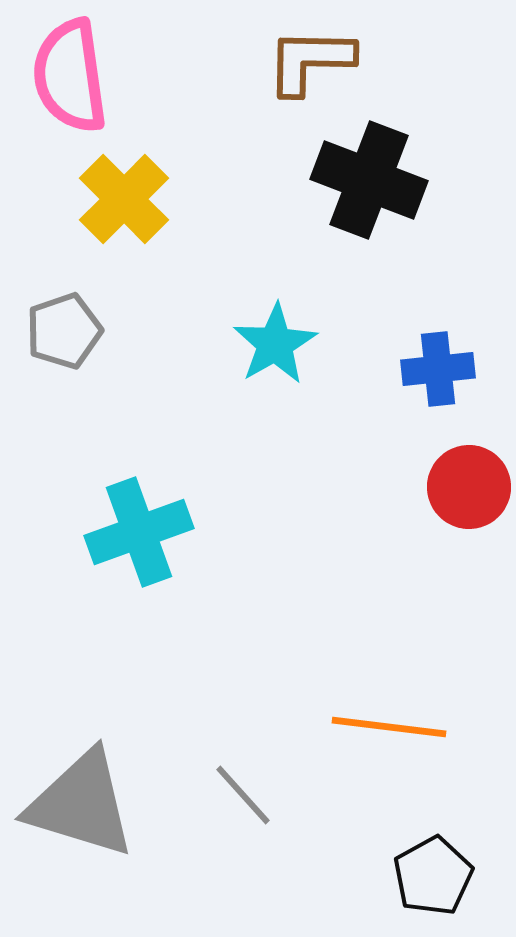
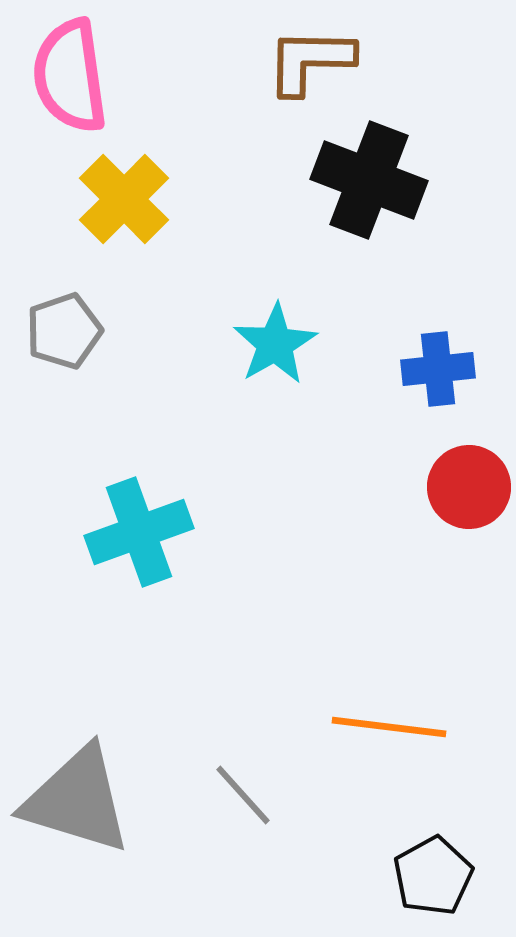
gray triangle: moved 4 px left, 4 px up
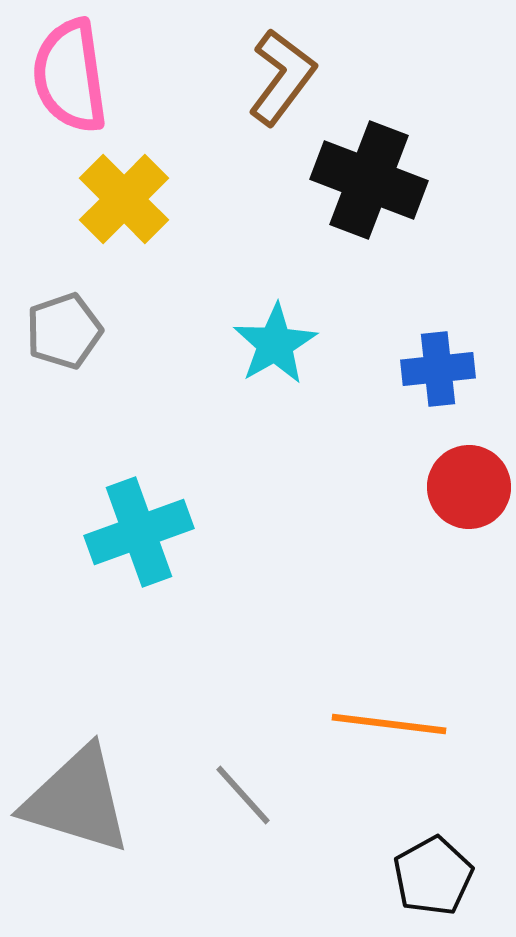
brown L-shape: moved 28 px left, 16 px down; rotated 126 degrees clockwise
orange line: moved 3 px up
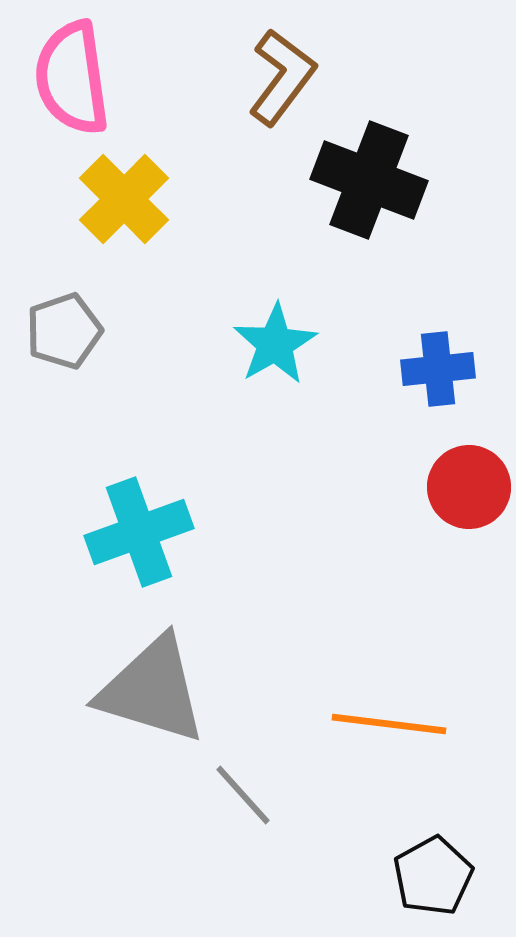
pink semicircle: moved 2 px right, 2 px down
gray triangle: moved 75 px right, 110 px up
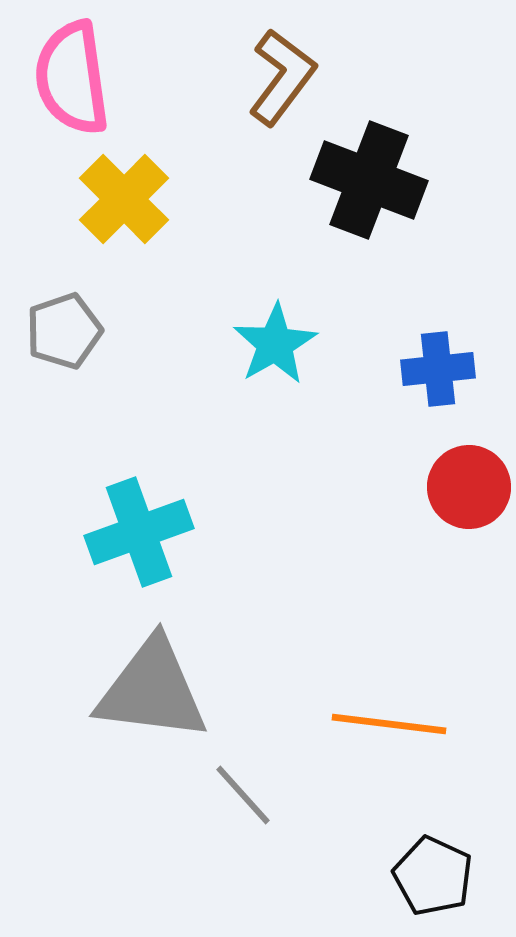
gray triangle: rotated 10 degrees counterclockwise
black pentagon: rotated 18 degrees counterclockwise
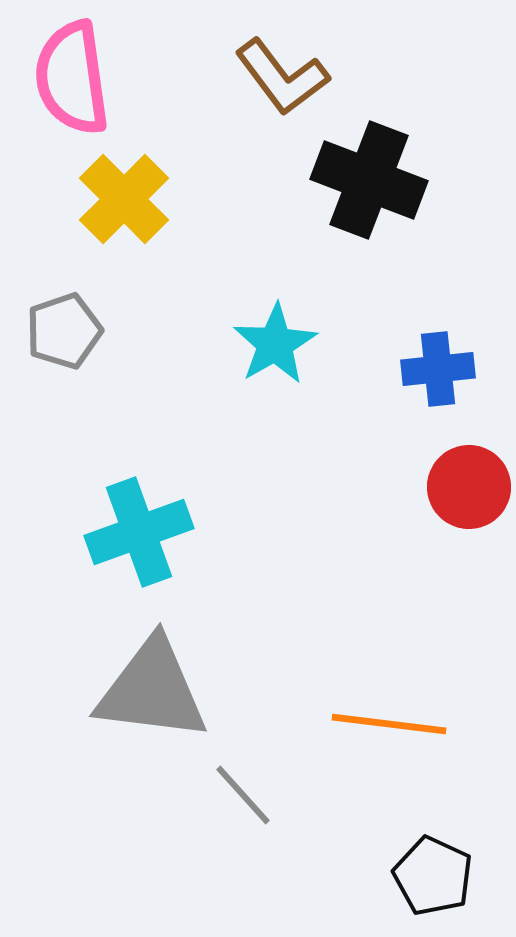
brown L-shape: rotated 106 degrees clockwise
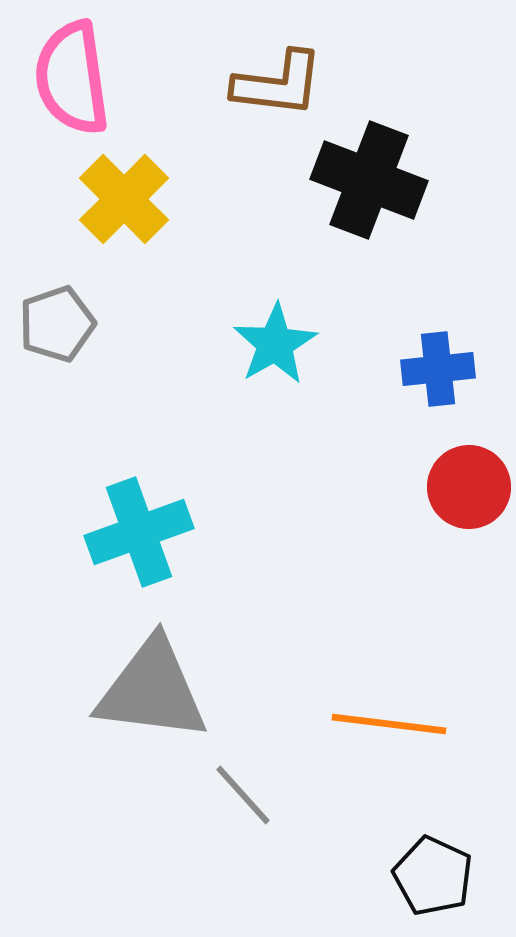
brown L-shape: moved 4 px left, 7 px down; rotated 46 degrees counterclockwise
gray pentagon: moved 7 px left, 7 px up
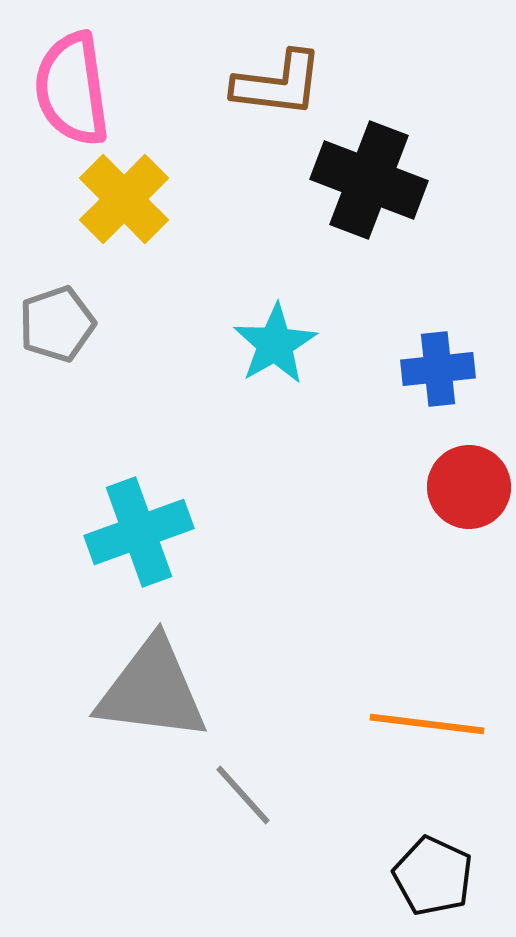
pink semicircle: moved 11 px down
orange line: moved 38 px right
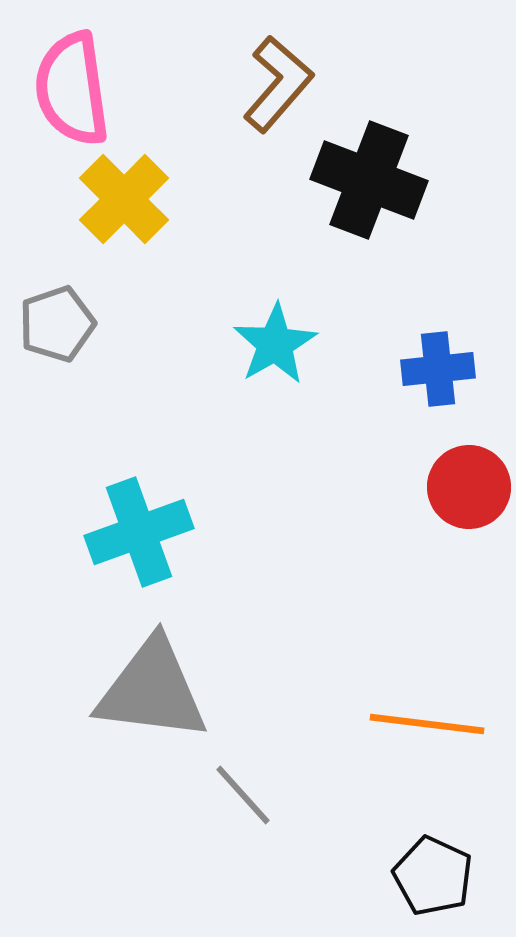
brown L-shape: rotated 56 degrees counterclockwise
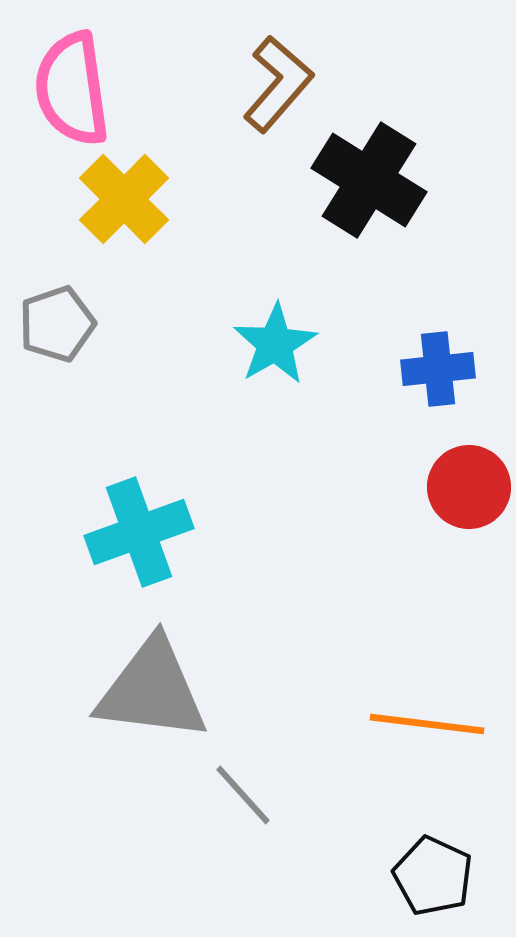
black cross: rotated 11 degrees clockwise
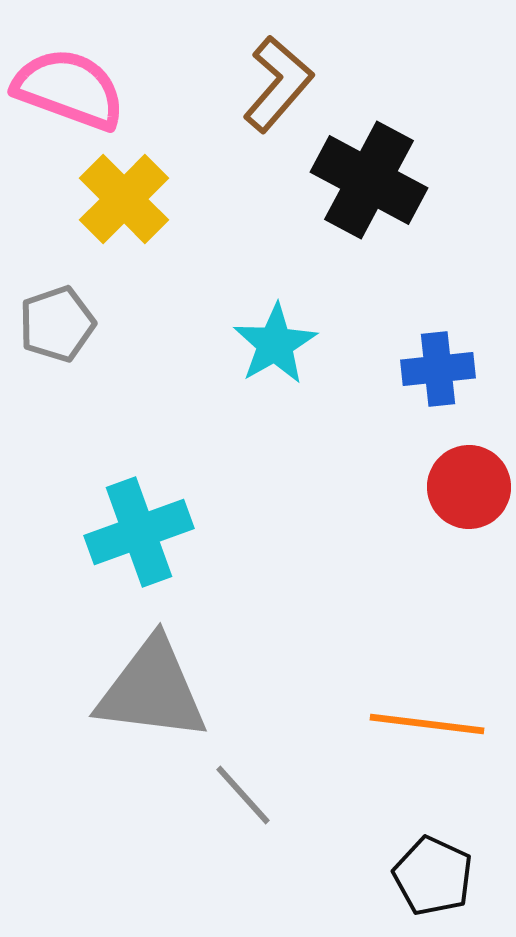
pink semicircle: moved 3 px left; rotated 118 degrees clockwise
black cross: rotated 4 degrees counterclockwise
